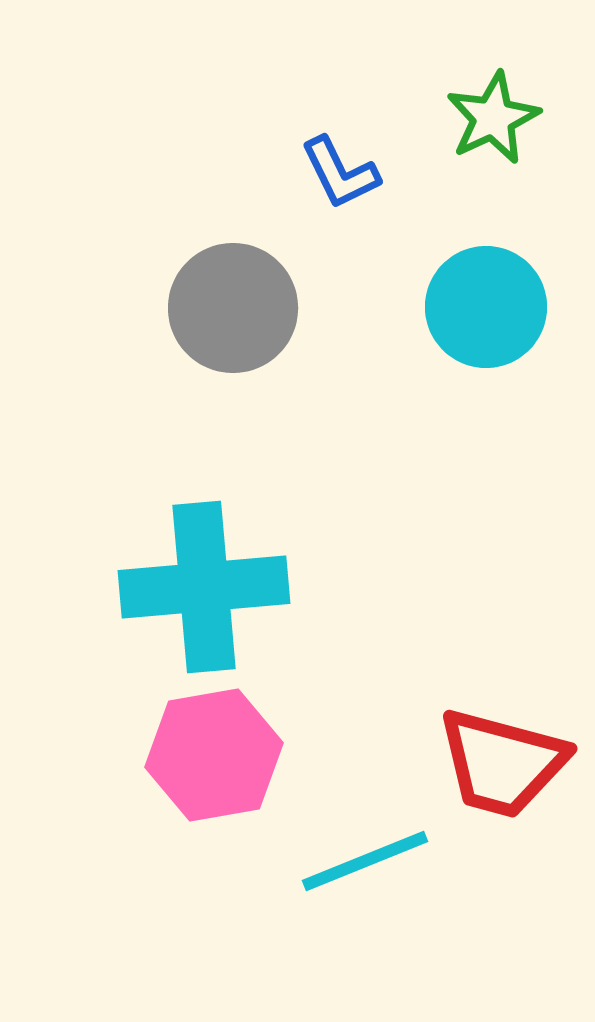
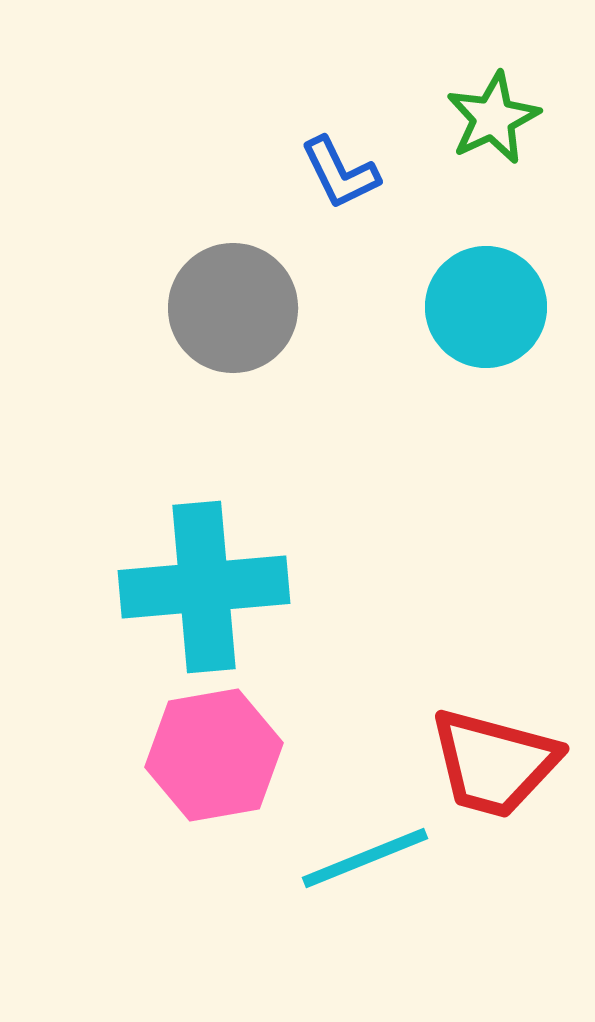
red trapezoid: moved 8 px left
cyan line: moved 3 px up
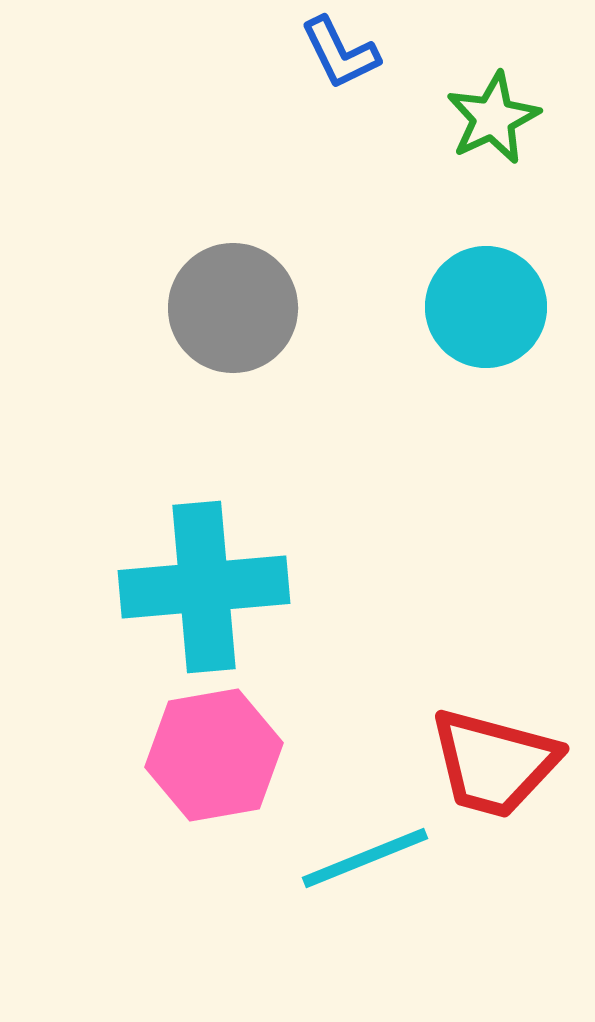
blue L-shape: moved 120 px up
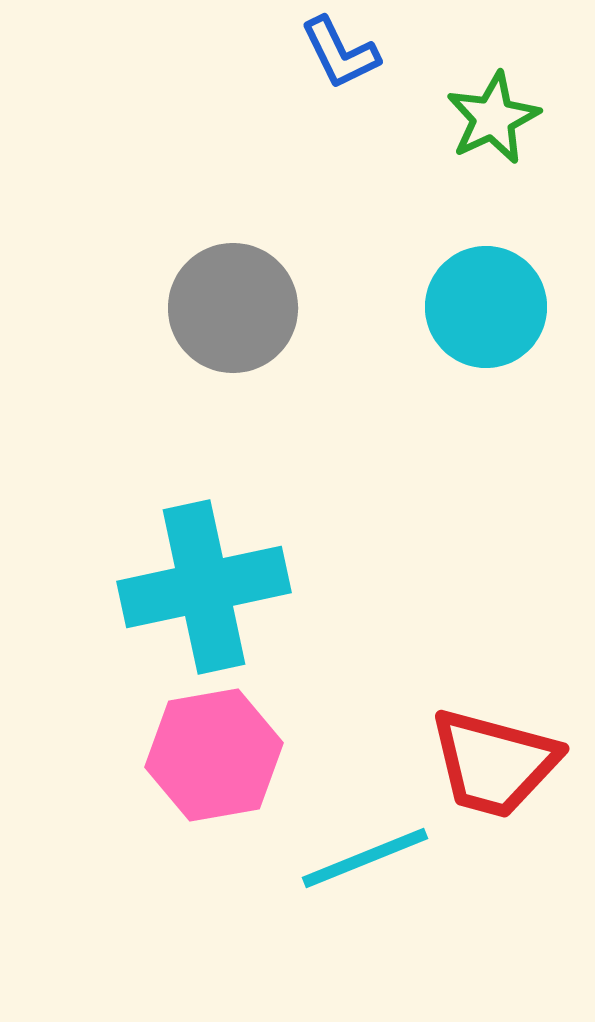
cyan cross: rotated 7 degrees counterclockwise
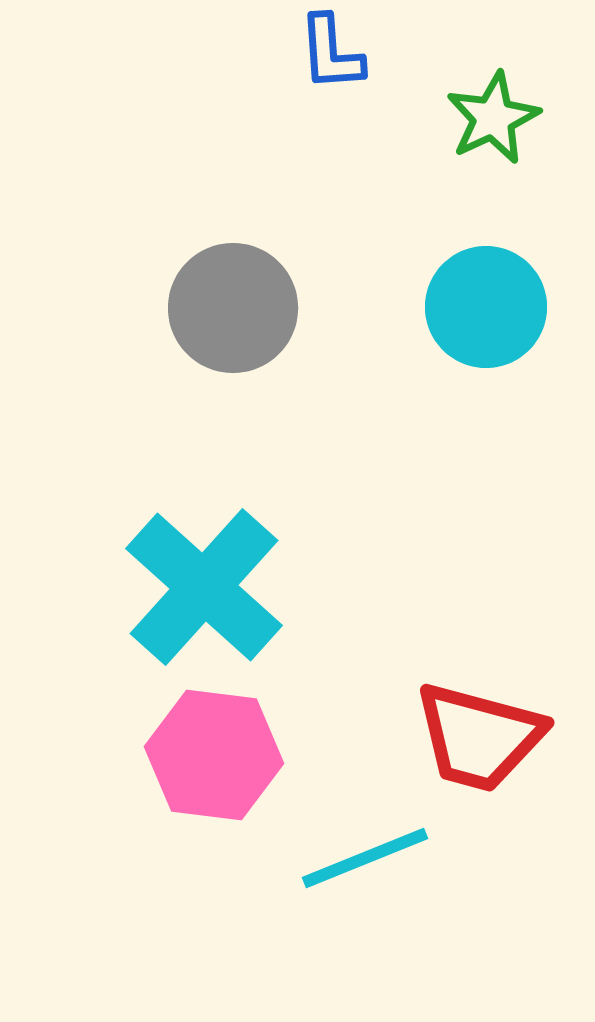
blue L-shape: moved 9 px left; rotated 22 degrees clockwise
cyan cross: rotated 36 degrees counterclockwise
pink hexagon: rotated 17 degrees clockwise
red trapezoid: moved 15 px left, 26 px up
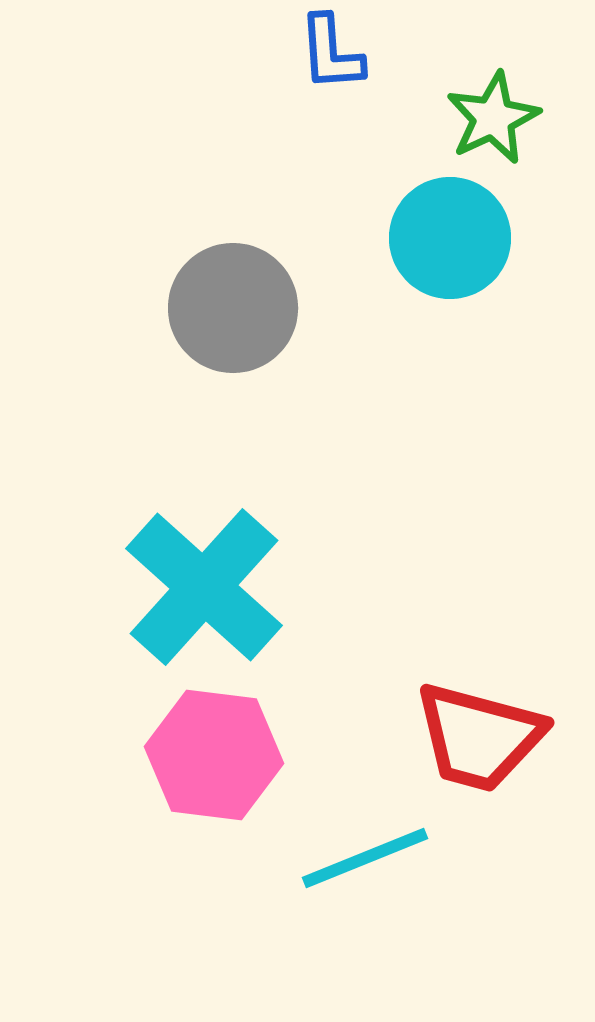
cyan circle: moved 36 px left, 69 px up
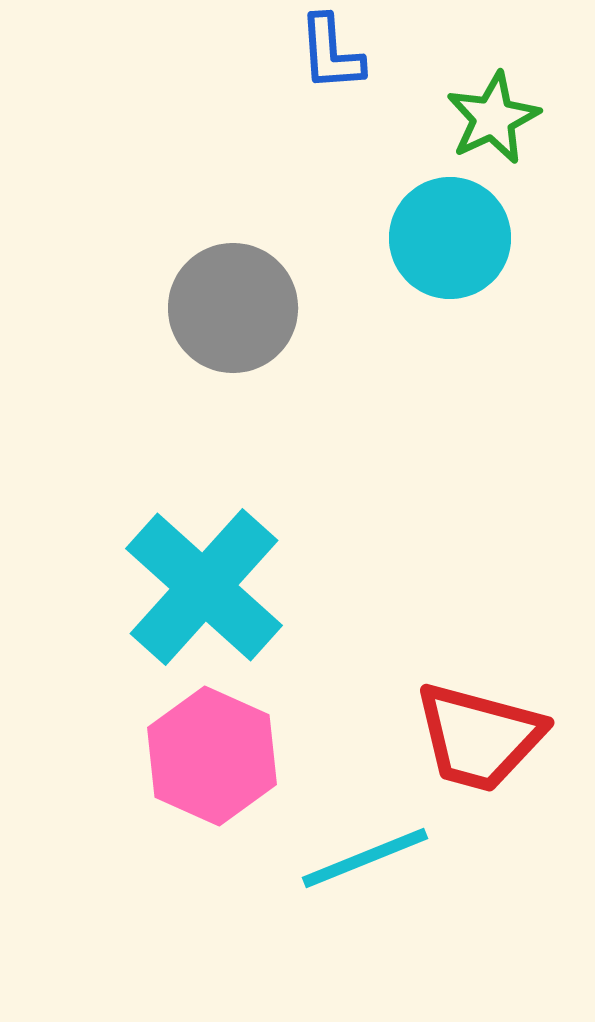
pink hexagon: moved 2 px left, 1 px down; rotated 17 degrees clockwise
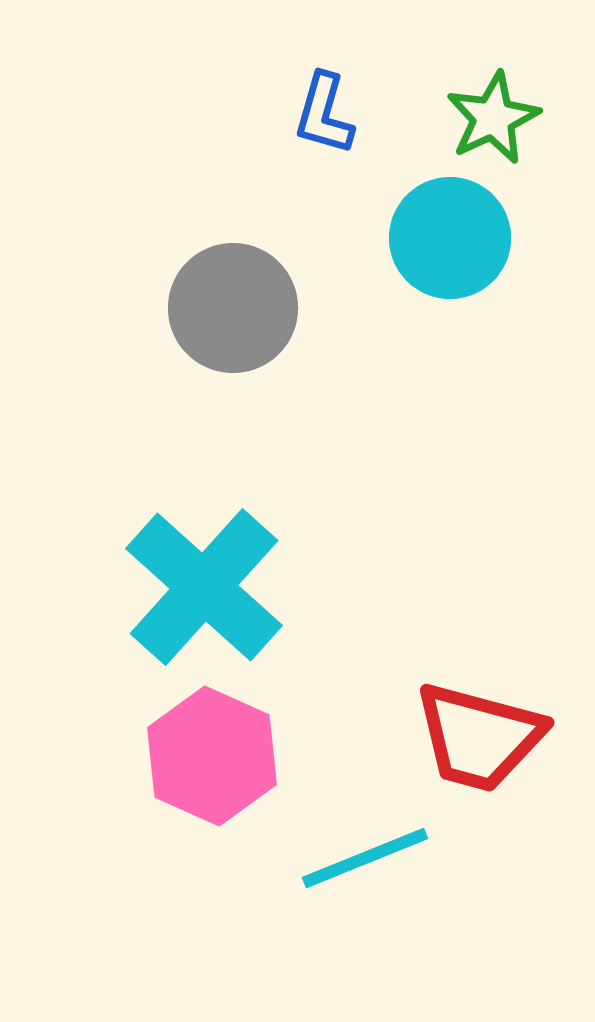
blue L-shape: moved 7 px left, 61 px down; rotated 20 degrees clockwise
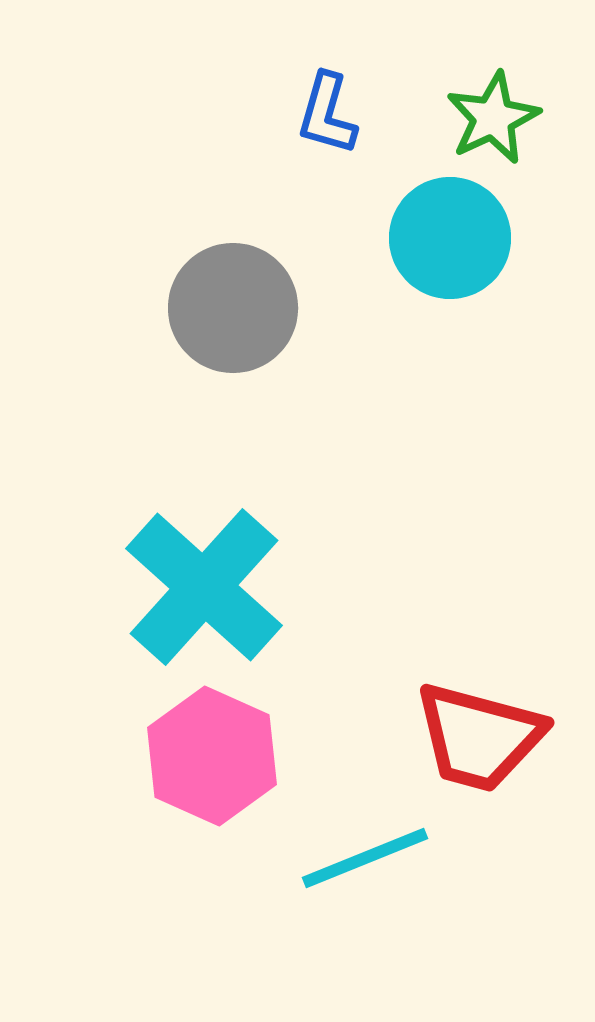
blue L-shape: moved 3 px right
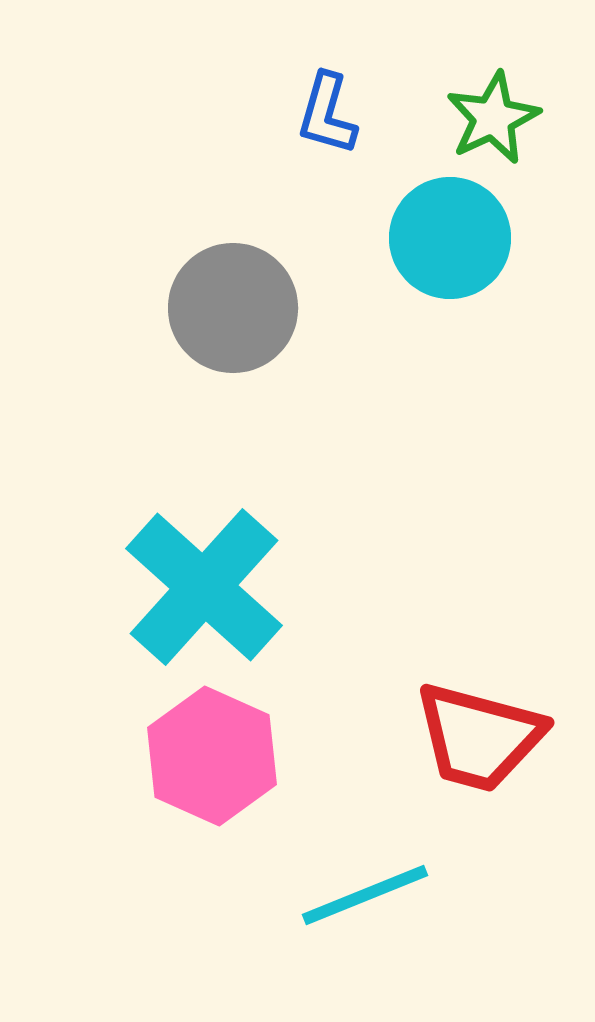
cyan line: moved 37 px down
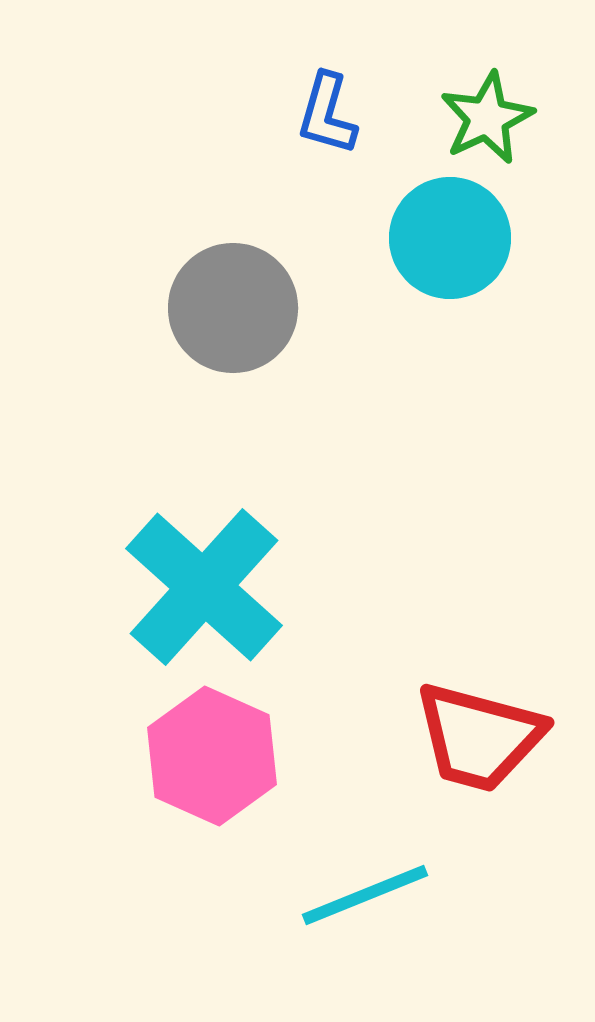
green star: moved 6 px left
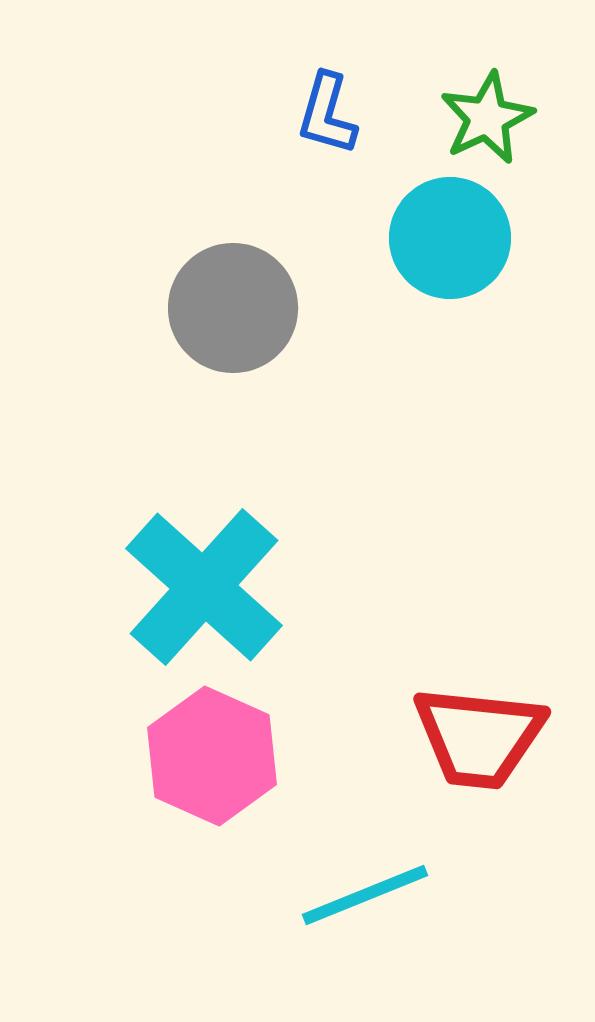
red trapezoid: rotated 9 degrees counterclockwise
